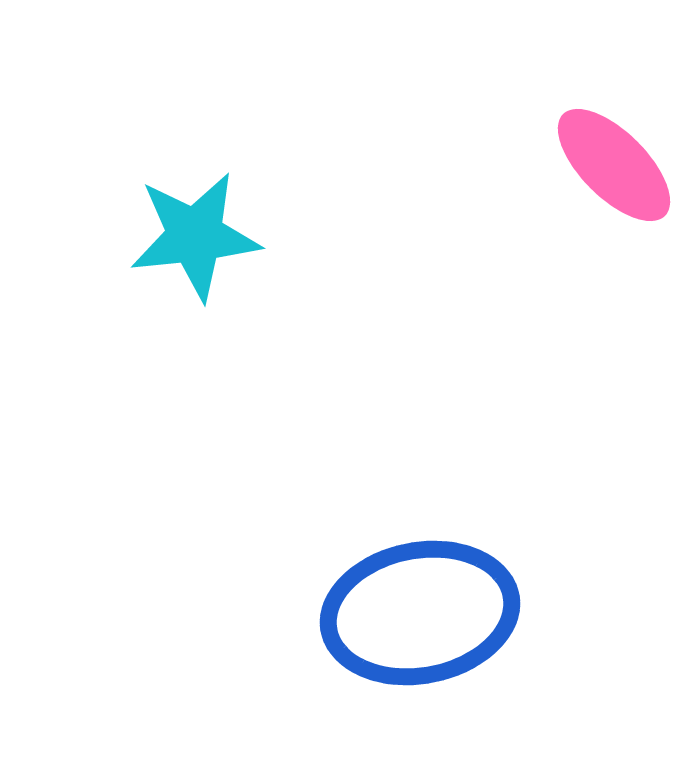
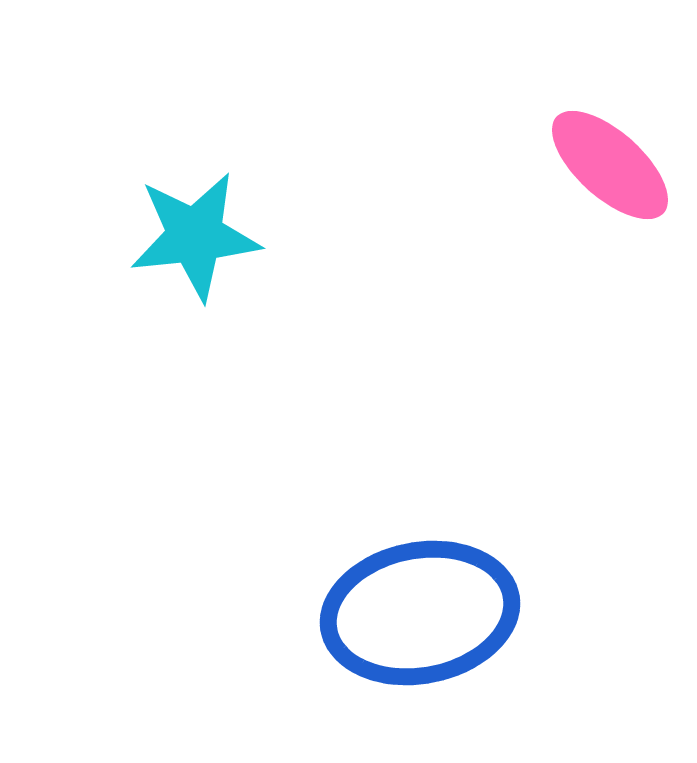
pink ellipse: moved 4 px left; rotated 3 degrees counterclockwise
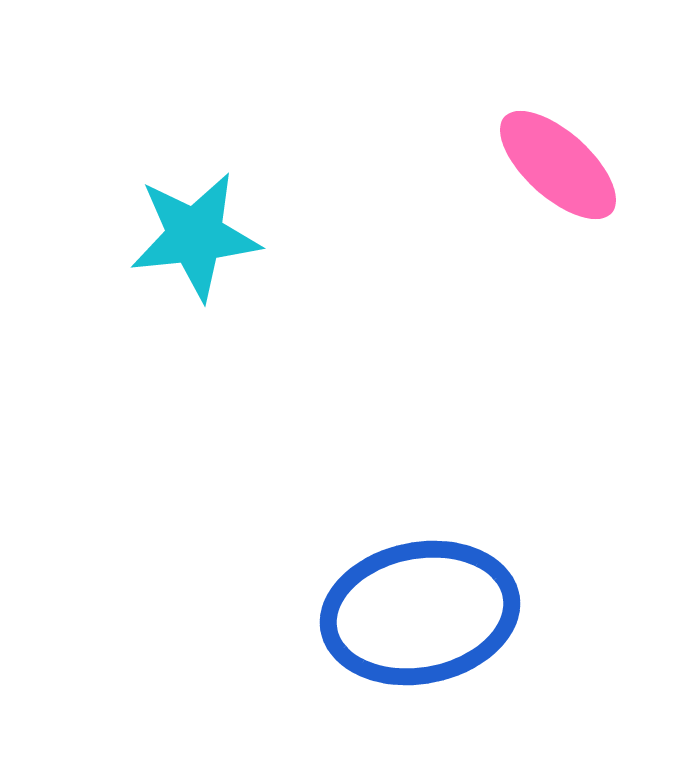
pink ellipse: moved 52 px left
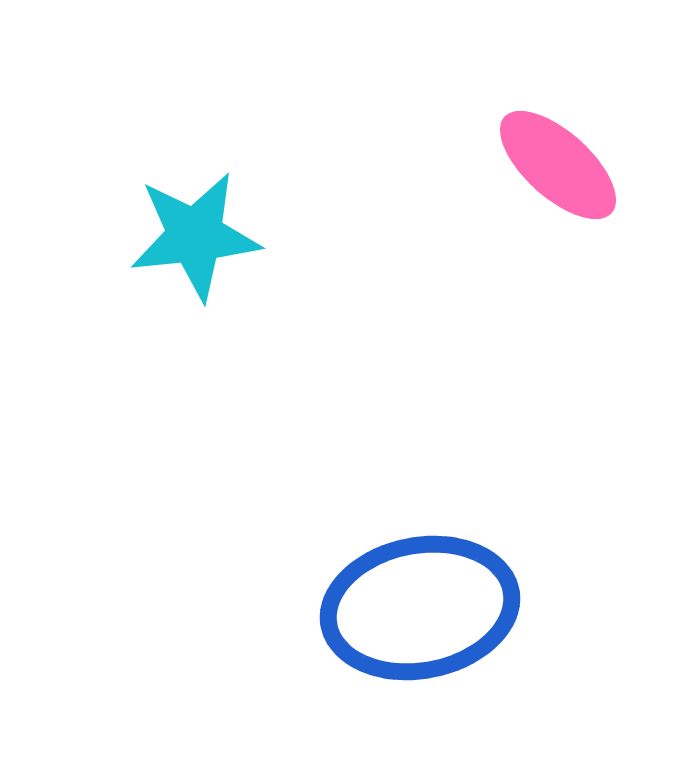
blue ellipse: moved 5 px up
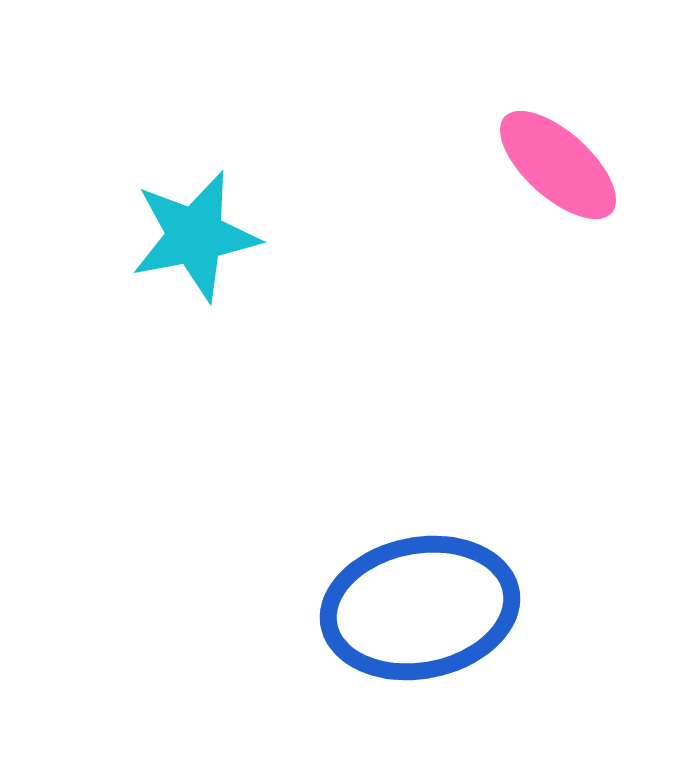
cyan star: rotated 5 degrees counterclockwise
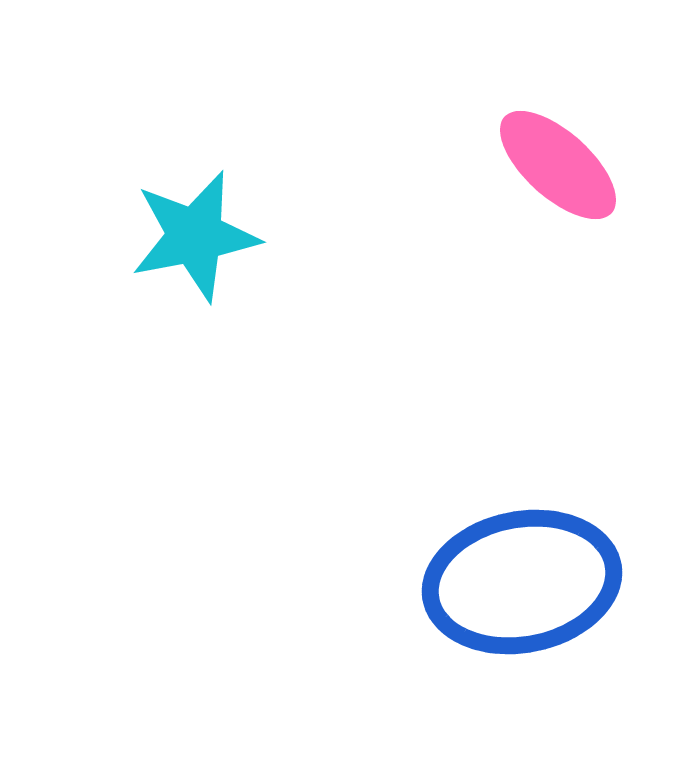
blue ellipse: moved 102 px right, 26 px up
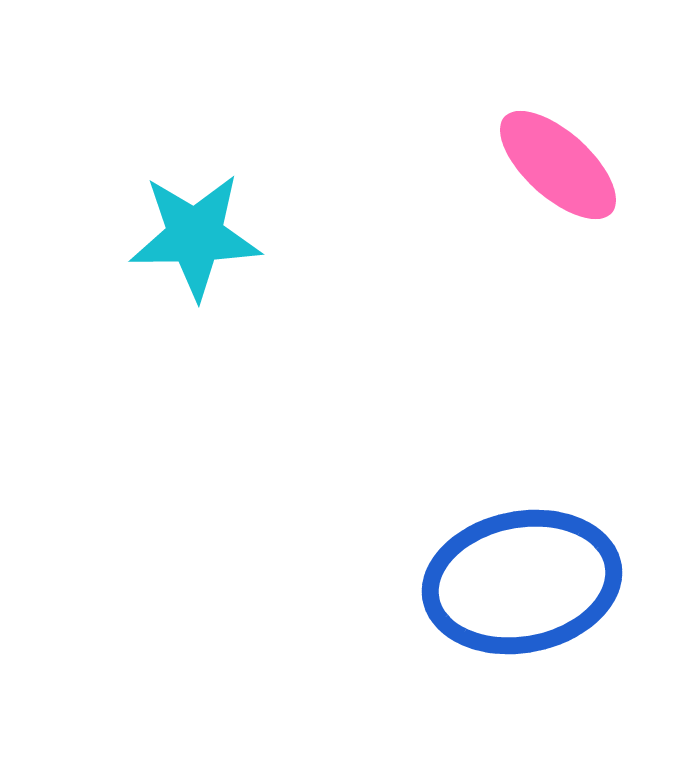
cyan star: rotated 10 degrees clockwise
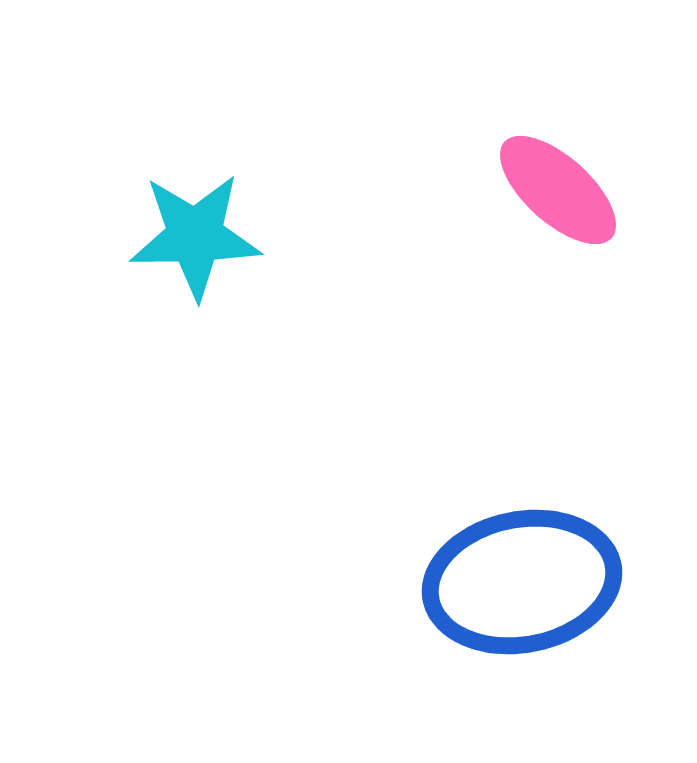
pink ellipse: moved 25 px down
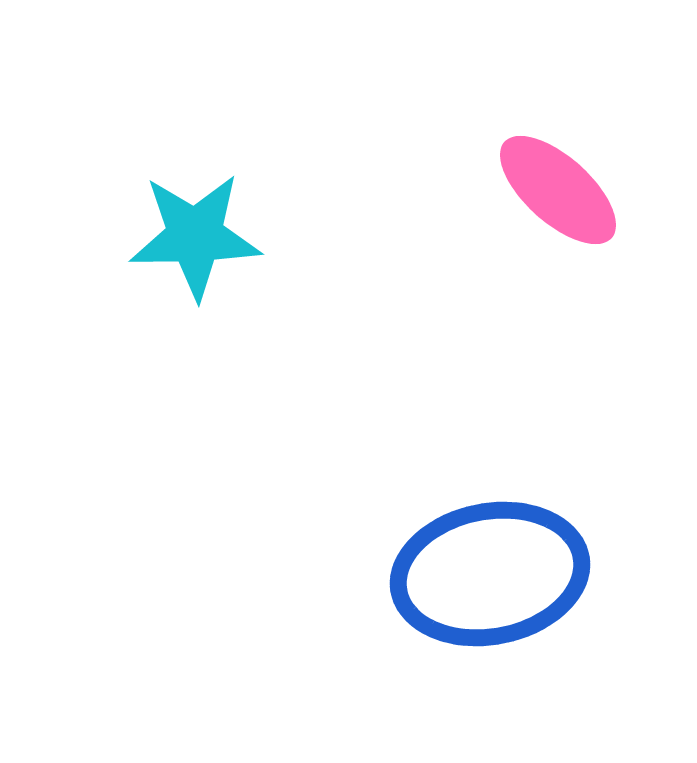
blue ellipse: moved 32 px left, 8 px up
